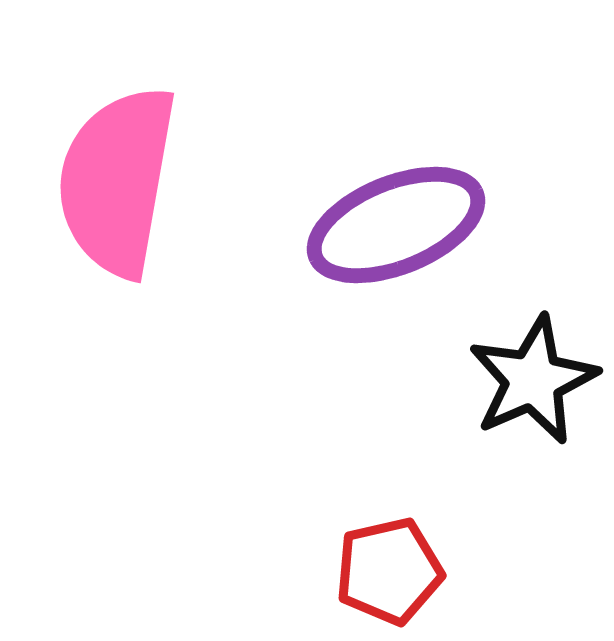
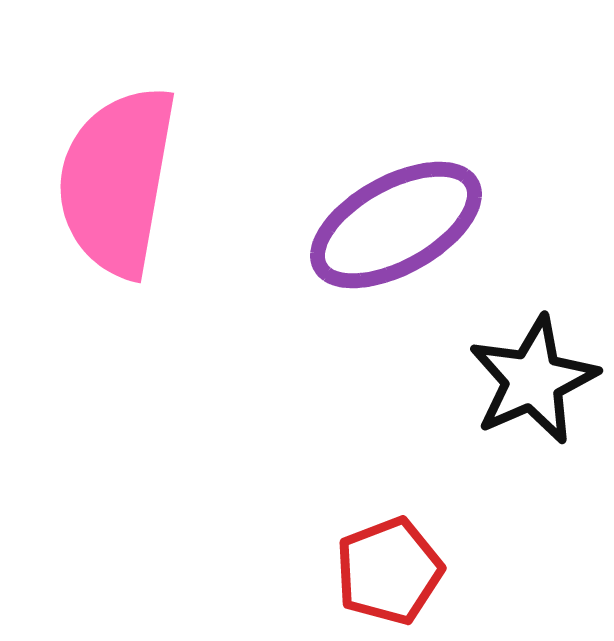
purple ellipse: rotated 7 degrees counterclockwise
red pentagon: rotated 8 degrees counterclockwise
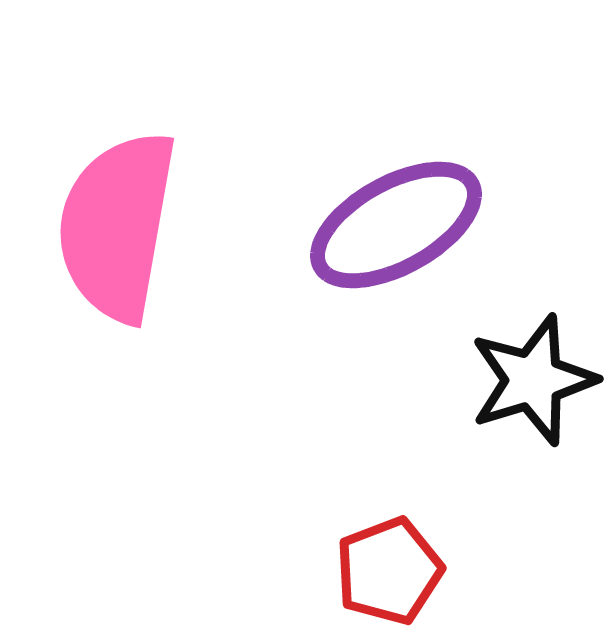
pink semicircle: moved 45 px down
black star: rotated 7 degrees clockwise
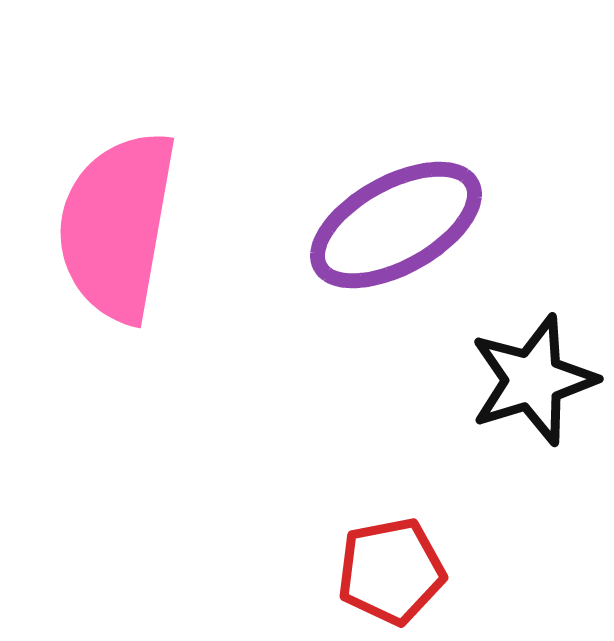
red pentagon: moved 2 px right; rotated 10 degrees clockwise
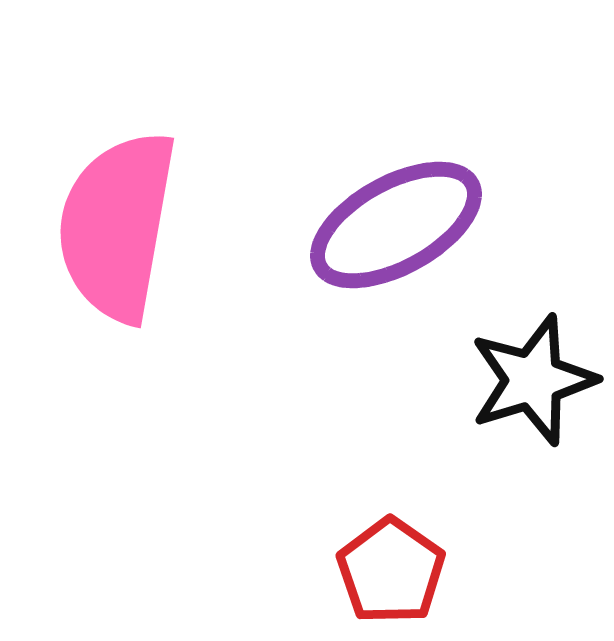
red pentagon: rotated 26 degrees counterclockwise
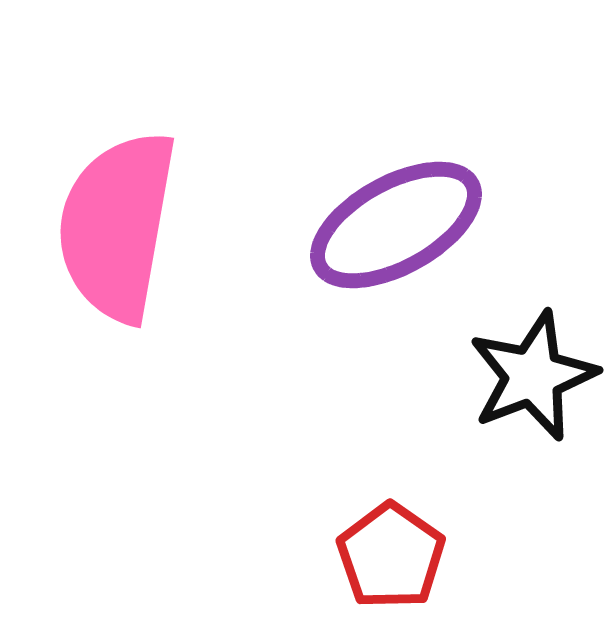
black star: moved 4 px up; rotated 4 degrees counterclockwise
red pentagon: moved 15 px up
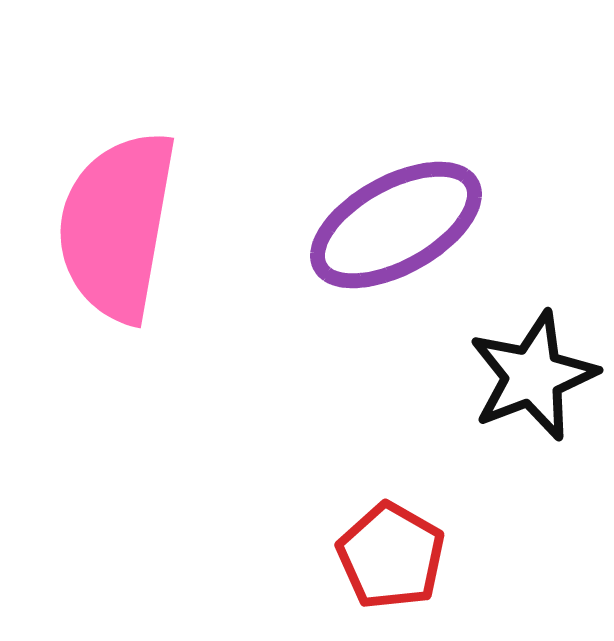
red pentagon: rotated 5 degrees counterclockwise
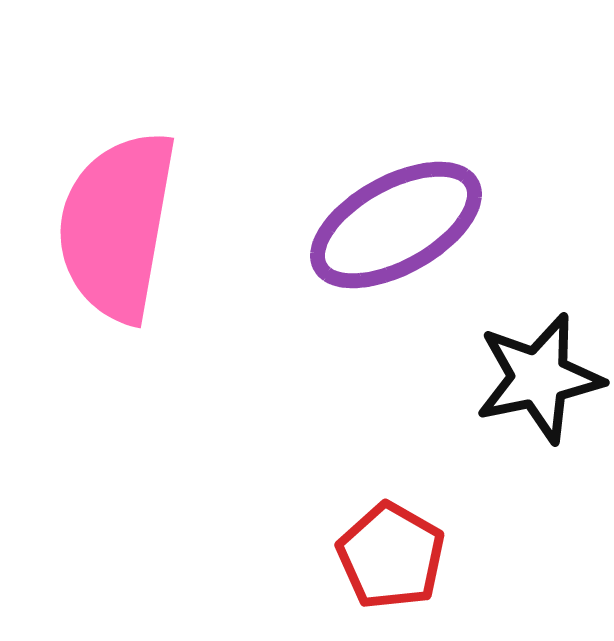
black star: moved 6 px right, 2 px down; rotated 9 degrees clockwise
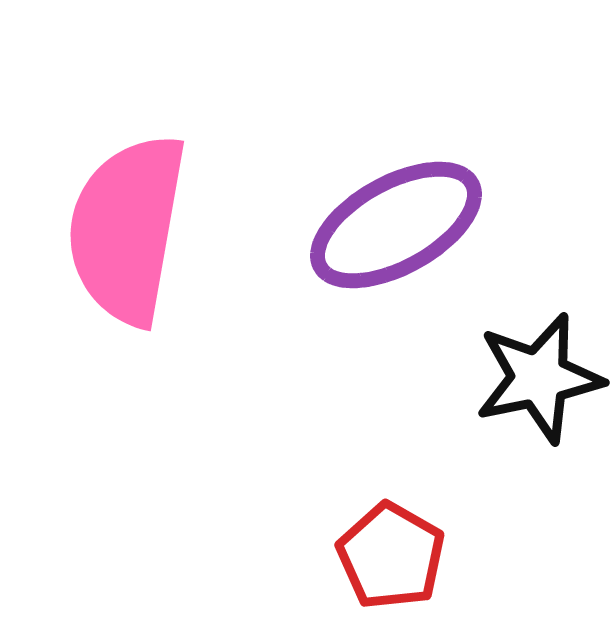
pink semicircle: moved 10 px right, 3 px down
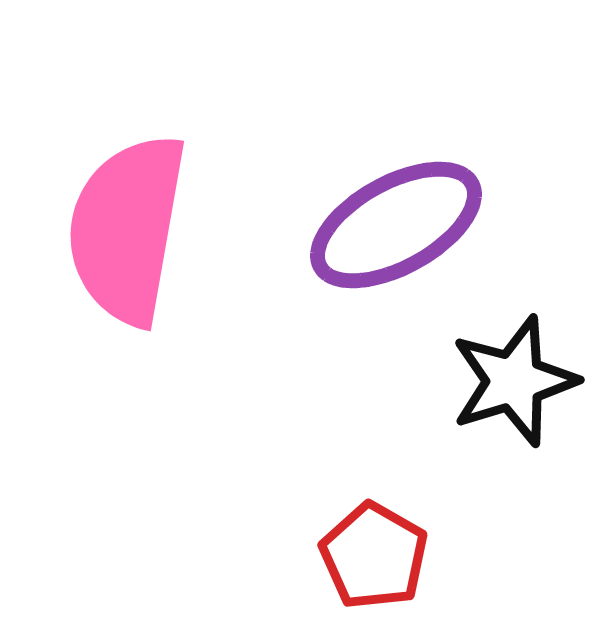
black star: moved 25 px left, 3 px down; rotated 5 degrees counterclockwise
red pentagon: moved 17 px left
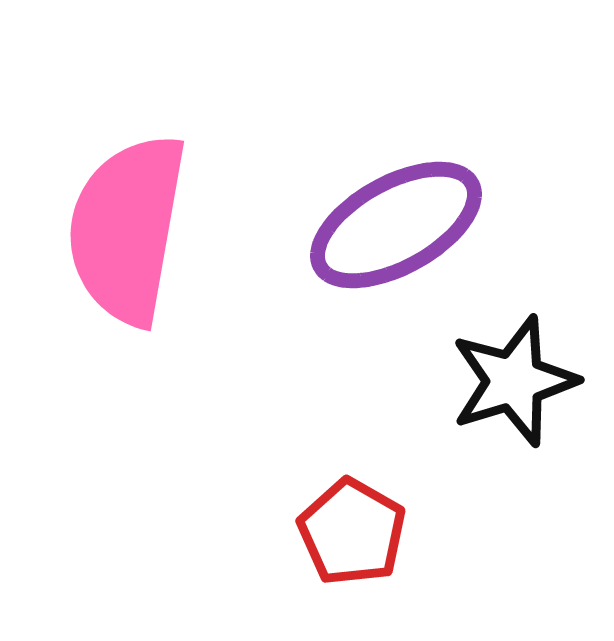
red pentagon: moved 22 px left, 24 px up
